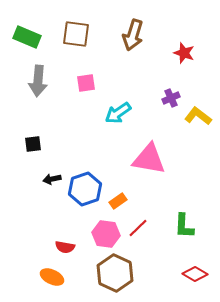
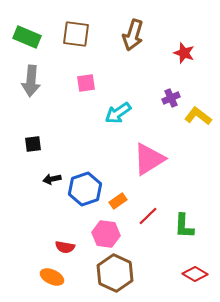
gray arrow: moved 7 px left
pink triangle: rotated 42 degrees counterclockwise
red line: moved 10 px right, 12 px up
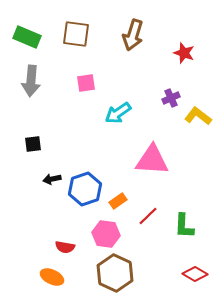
pink triangle: moved 3 px right, 1 px down; rotated 36 degrees clockwise
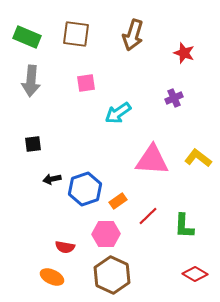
purple cross: moved 3 px right
yellow L-shape: moved 42 px down
pink hexagon: rotated 8 degrees counterclockwise
brown hexagon: moved 3 px left, 2 px down
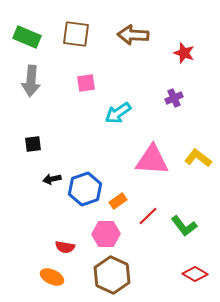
brown arrow: rotated 76 degrees clockwise
green L-shape: rotated 40 degrees counterclockwise
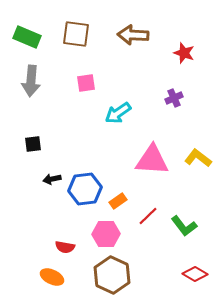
blue hexagon: rotated 12 degrees clockwise
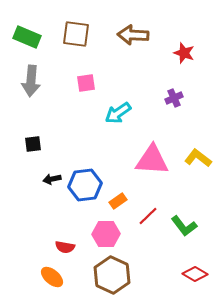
blue hexagon: moved 4 px up
orange ellipse: rotated 15 degrees clockwise
